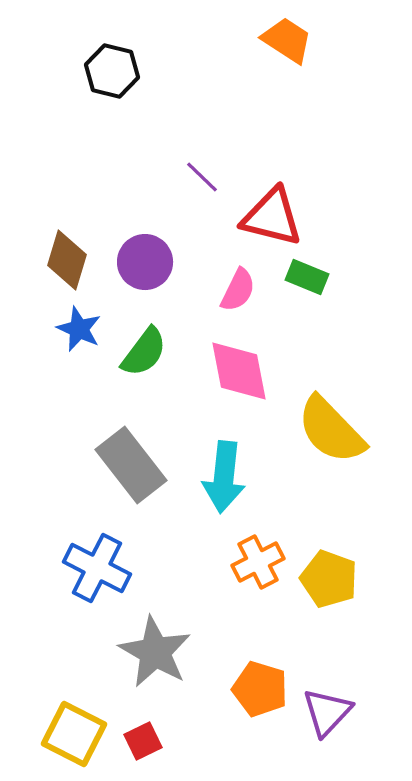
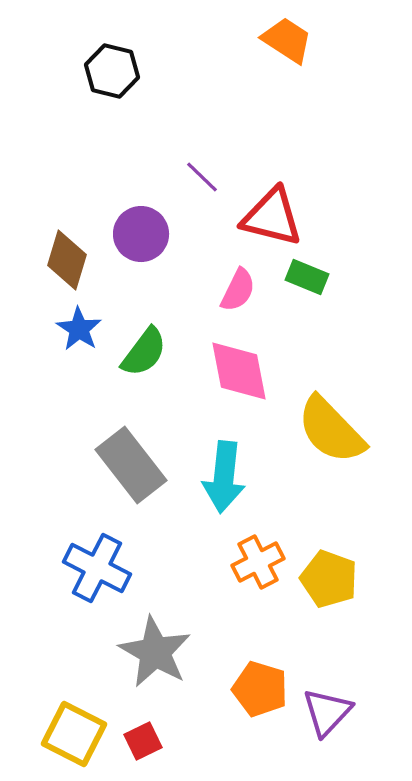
purple circle: moved 4 px left, 28 px up
blue star: rotated 9 degrees clockwise
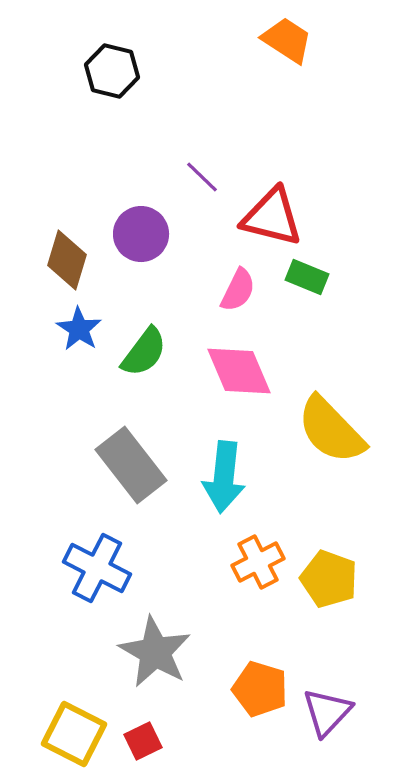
pink diamond: rotated 12 degrees counterclockwise
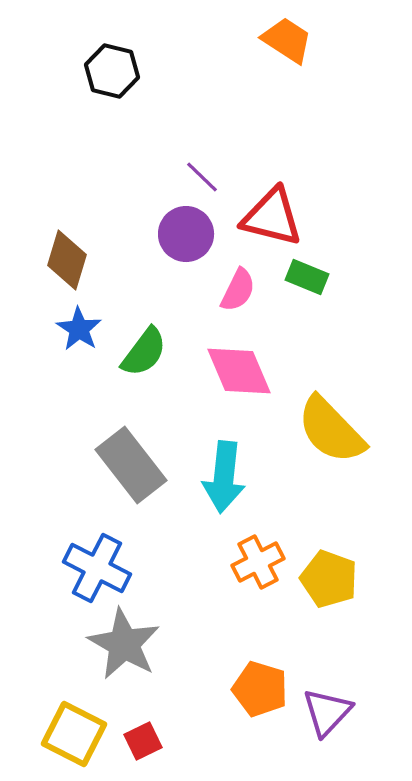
purple circle: moved 45 px right
gray star: moved 31 px left, 8 px up
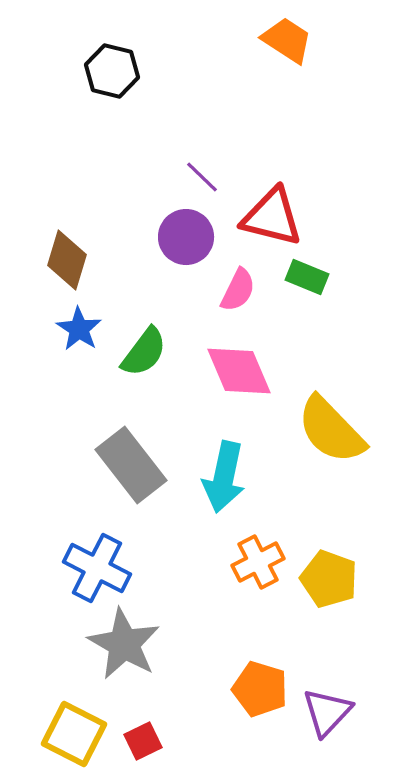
purple circle: moved 3 px down
cyan arrow: rotated 6 degrees clockwise
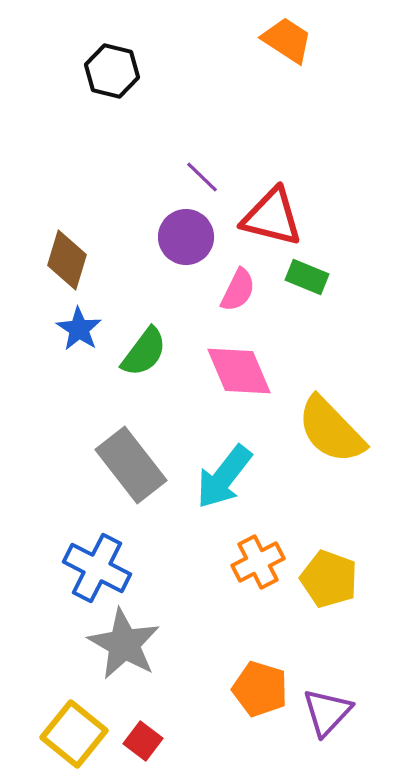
cyan arrow: rotated 26 degrees clockwise
yellow square: rotated 12 degrees clockwise
red square: rotated 27 degrees counterclockwise
